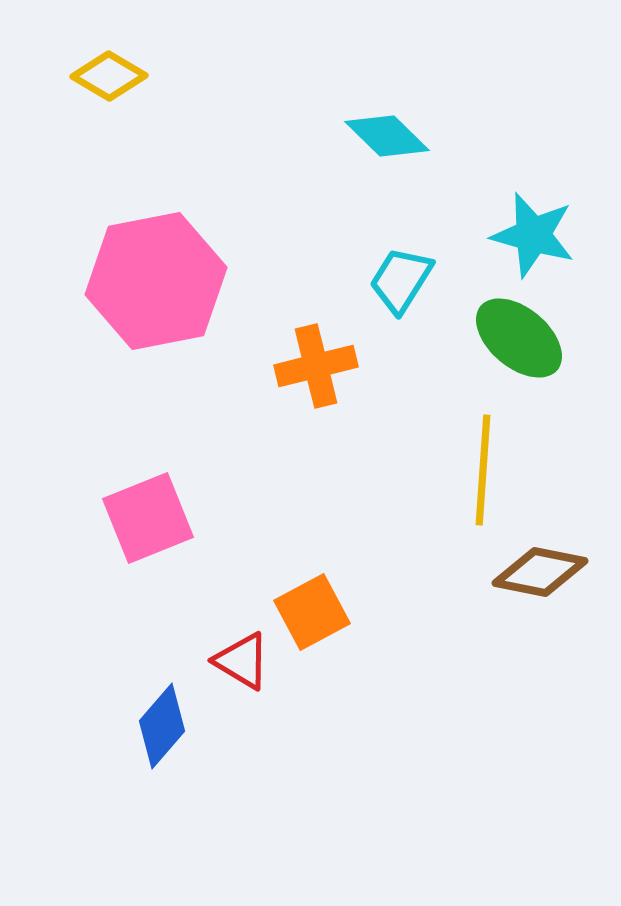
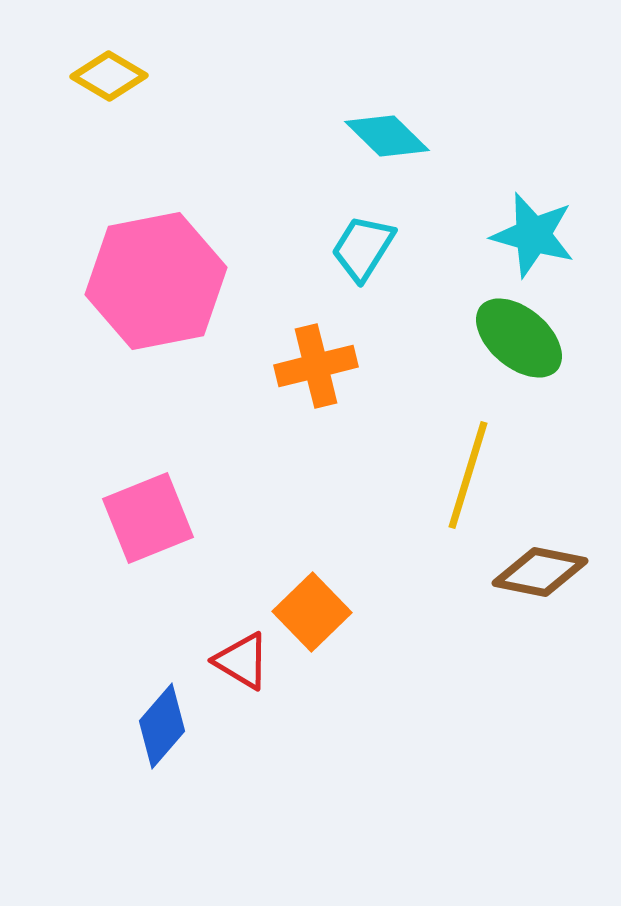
cyan trapezoid: moved 38 px left, 32 px up
yellow line: moved 15 px left, 5 px down; rotated 13 degrees clockwise
orange square: rotated 16 degrees counterclockwise
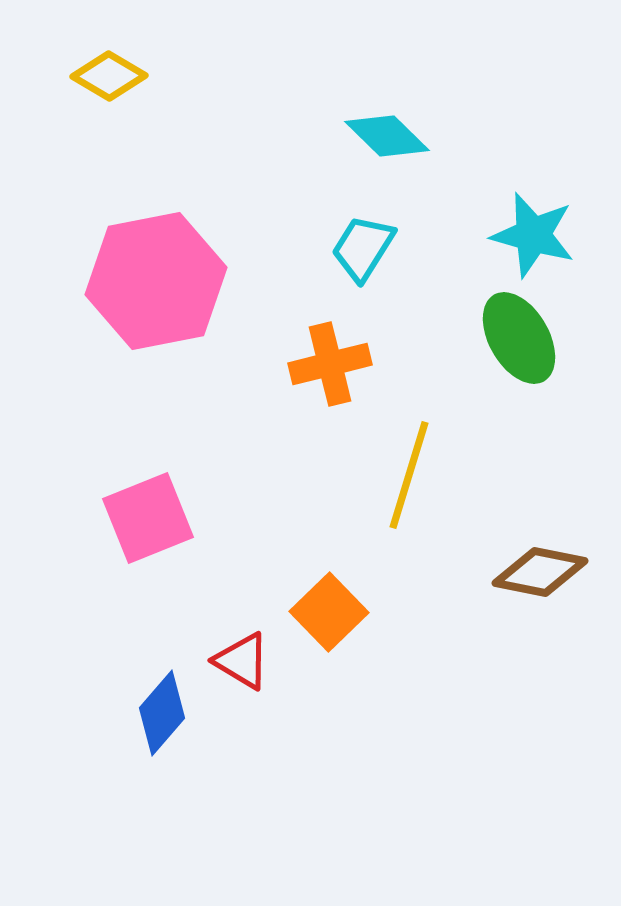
green ellipse: rotated 20 degrees clockwise
orange cross: moved 14 px right, 2 px up
yellow line: moved 59 px left
orange square: moved 17 px right
blue diamond: moved 13 px up
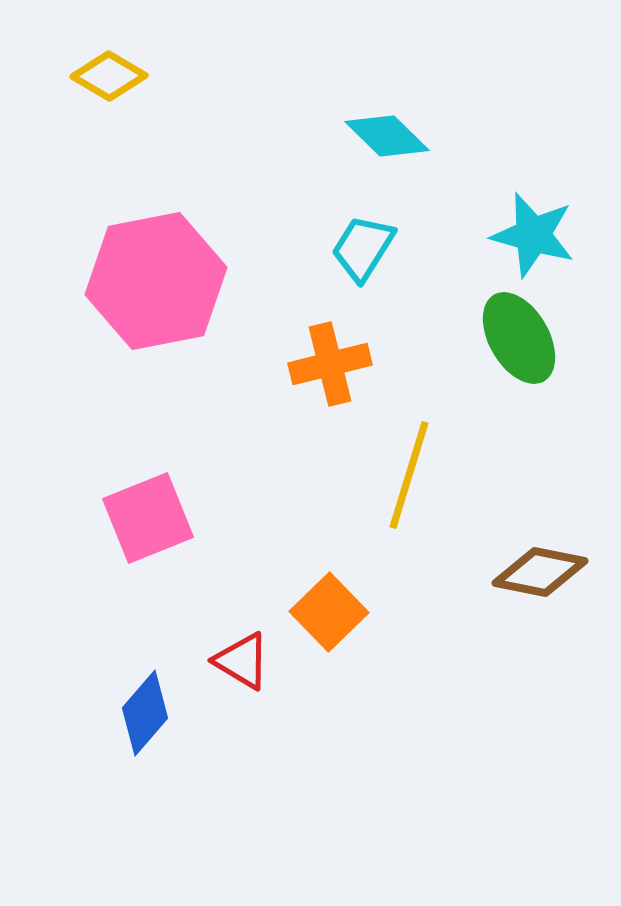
blue diamond: moved 17 px left
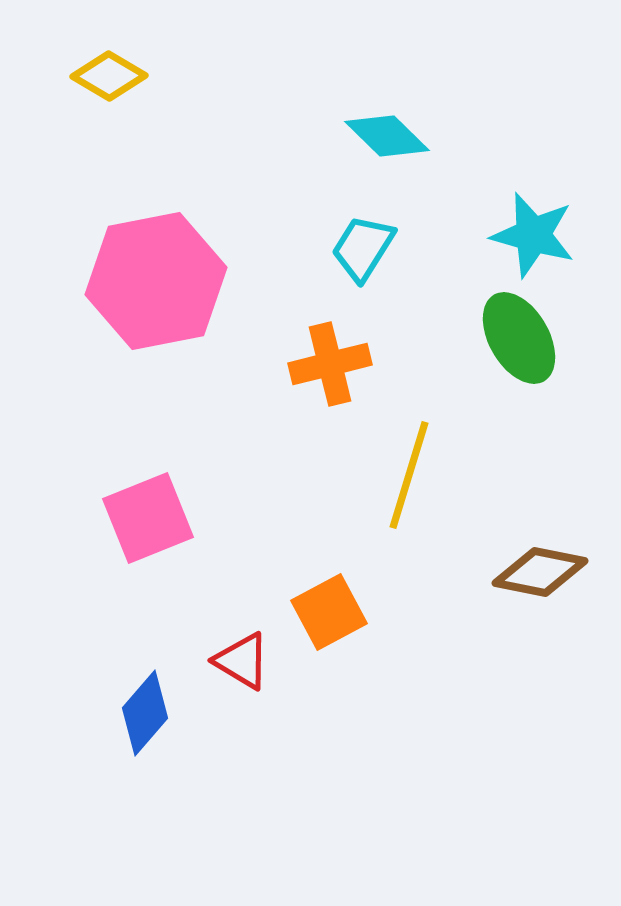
orange square: rotated 16 degrees clockwise
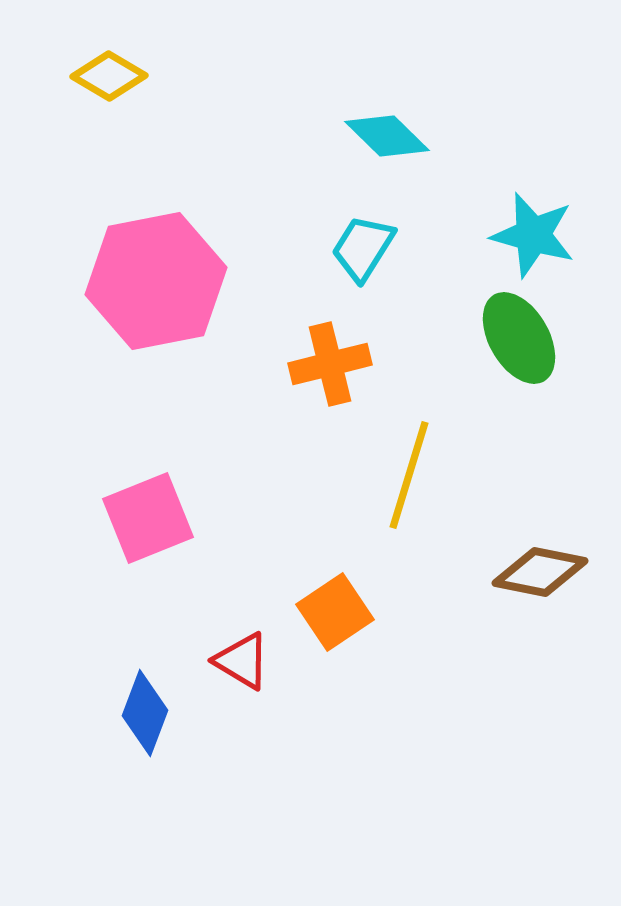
orange square: moved 6 px right; rotated 6 degrees counterclockwise
blue diamond: rotated 20 degrees counterclockwise
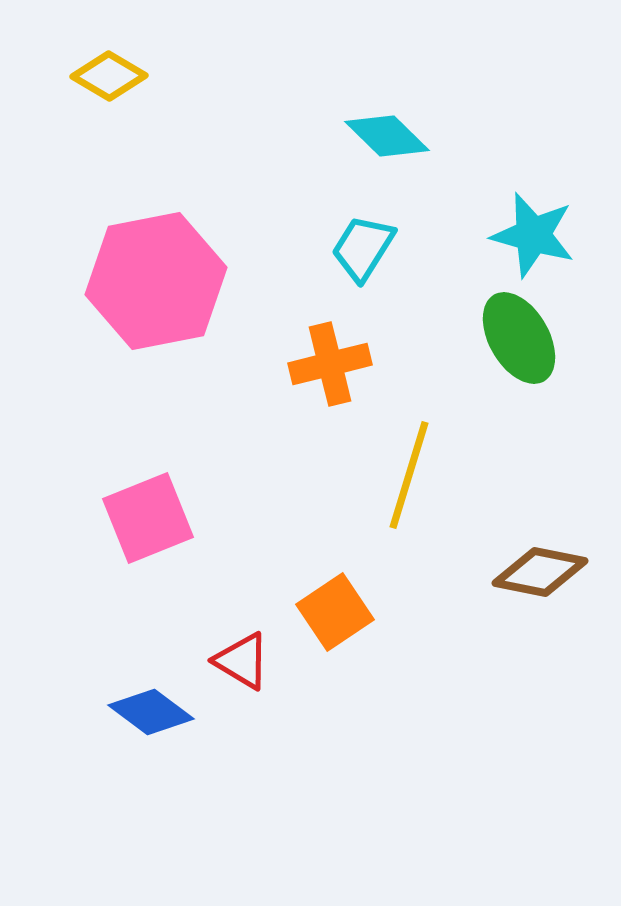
blue diamond: moved 6 px right, 1 px up; rotated 74 degrees counterclockwise
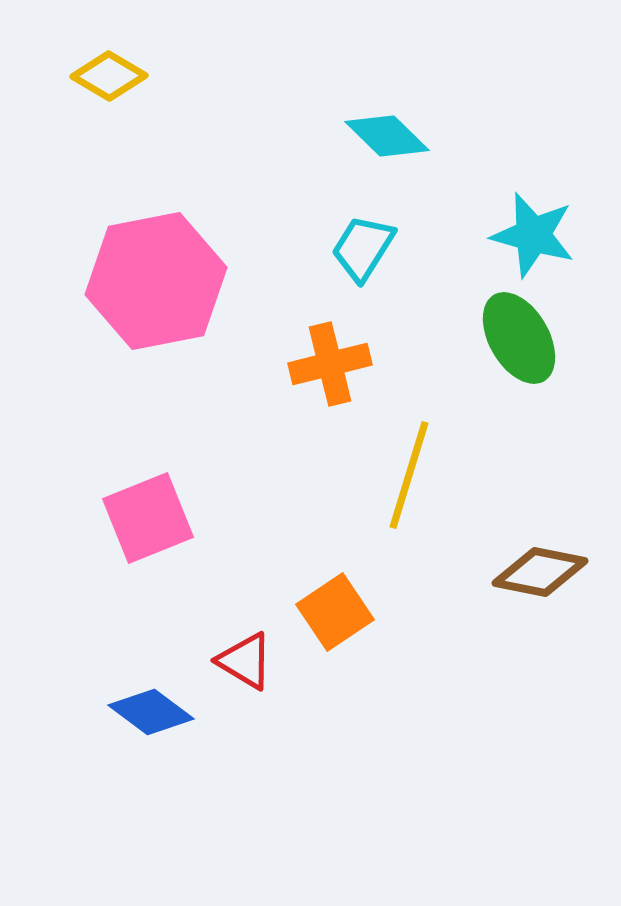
red triangle: moved 3 px right
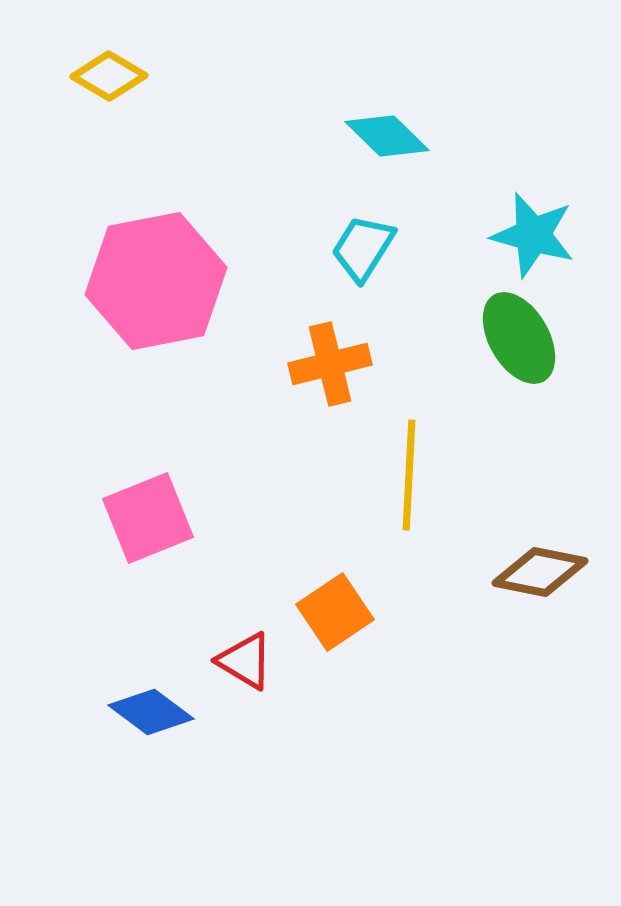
yellow line: rotated 14 degrees counterclockwise
